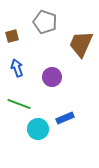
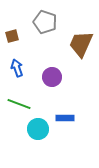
blue rectangle: rotated 24 degrees clockwise
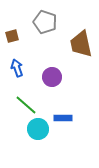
brown trapezoid: rotated 36 degrees counterclockwise
green line: moved 7 px right, 1 px down; rotated 20 degrees clockwise
blue rectangle: moved 2 px left
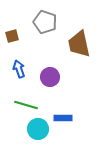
brown trapezoid: moved 2 px left
blue arrow: moved 2 px right, 1 px down
purple circle: moved 2 px left
green line: rotated 25 degrees counterclockwise
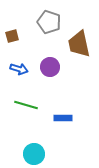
gray pentagon: moved 4 px right
blue arrow: rotated 126 degrees clockwise
purple circle: moved 10 px up
cyan circle: moved 4 px left, 25 px down
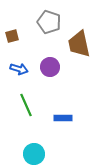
green line: rotated 50 degrees clockwise
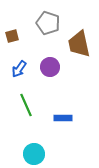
gray pentagon: moved 1 px left, 1 px down
blue arrow: rotated 108 degrees clockwise
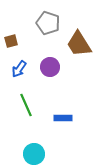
brown square: moved 1 px left, 5 px down
brown trapezoid: rotated 20 degrees counterclockwise
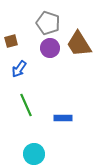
purple circle: moved 19 px up
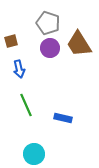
blue arrow: rotated 48 degrees counterclockwise
blue rectangle: rotated 12 degrees clockwise
